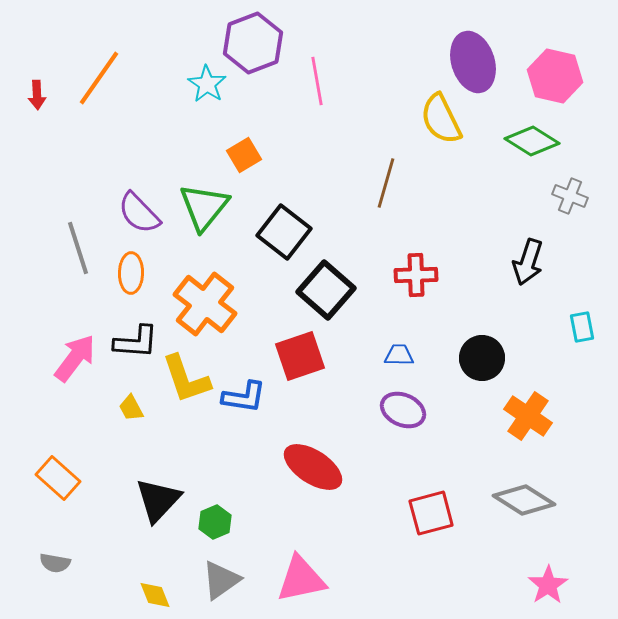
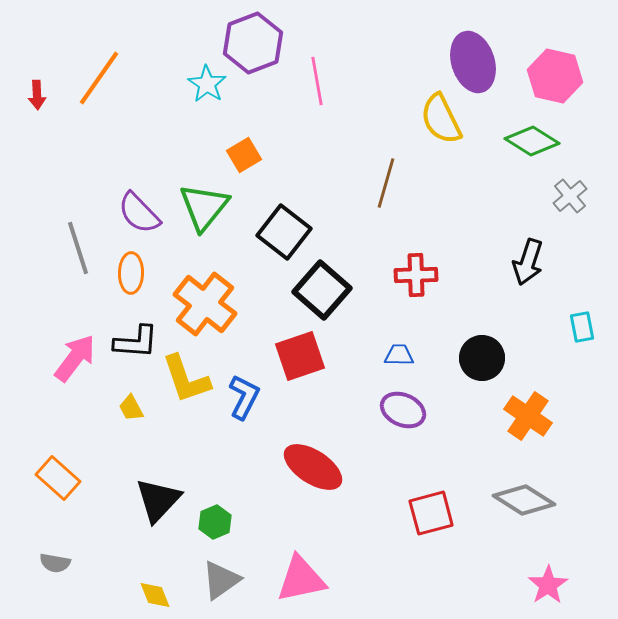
gray cross at (570, 196): rotated 28 degrees clockwise
black square at (326, 290): moved 4 px left
blue L-shape at (244, 397): rotated 72 degrees counterclockwise
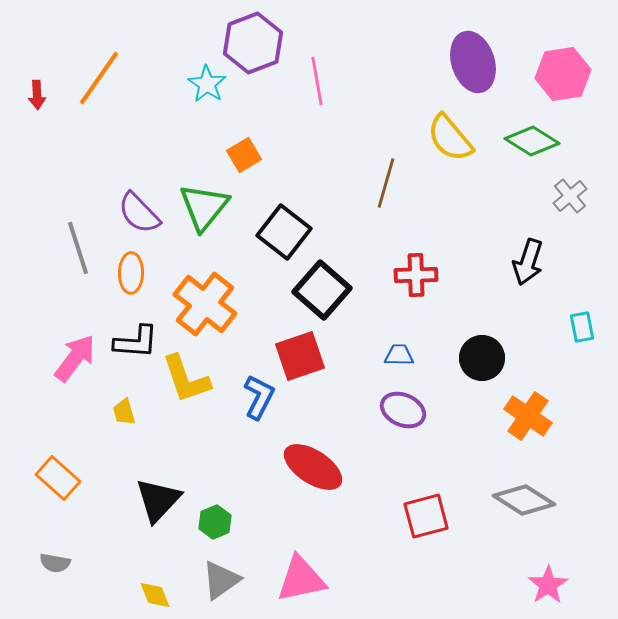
pink hexagon at (555, 76): moved 8 px right, 2 px up; rotated 22 degrees counterclockwise
yellow semicircle at (441, 119): moved 9 px right, 19 px down; rotated 14 degrees counterclockwise
blue L-shape at (244, 397): moved 15 px right
yellow trapezoid at (131, 408): moved 7 px left, 4 px down; rotated 12 degrees clockwise
red square at (431, 513): moved 5 px left, 3 px down
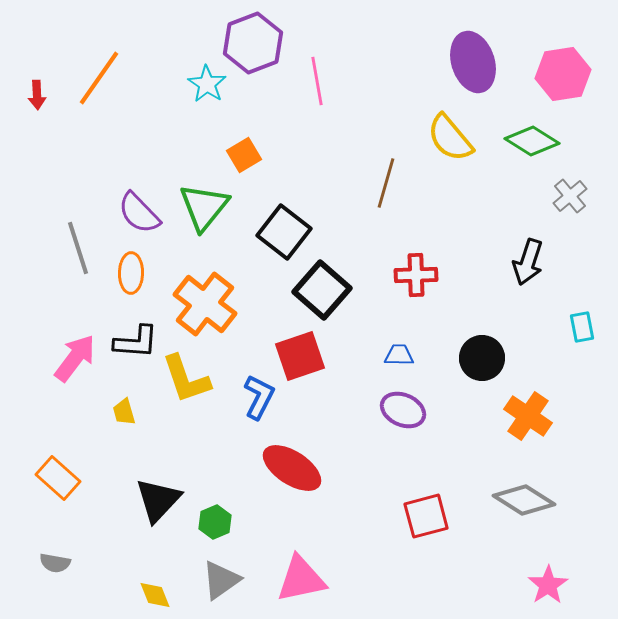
red ellipse at (313, 467): moved 21 px left, 1 px down
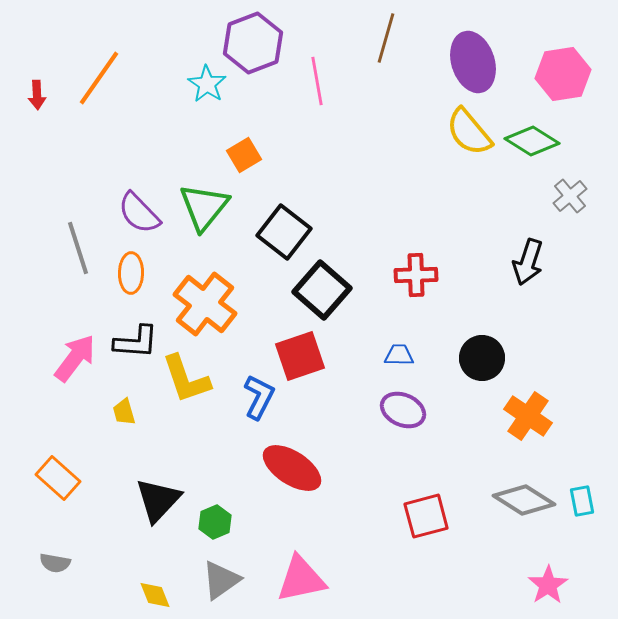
yellow semicircle at (450, 138): moved 19 px right, 6 px up
brown line at (386, 183): moved 145 px up
cyan rectangle at (582, 327): moved 174 px down
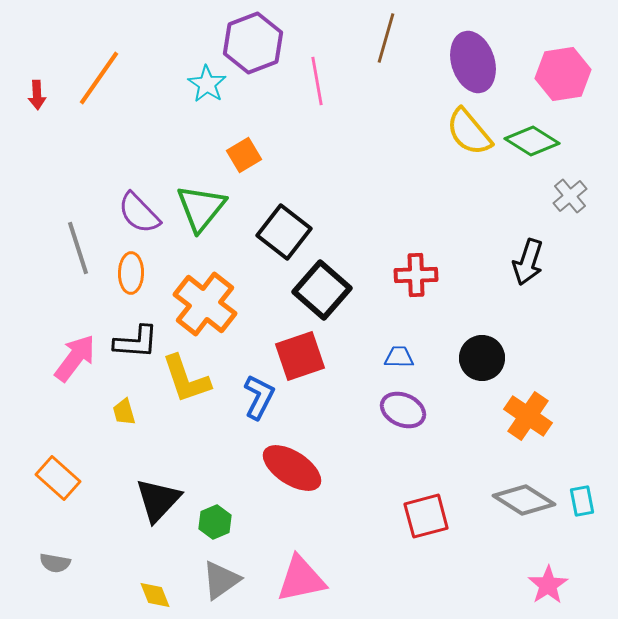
green triangle at (204, 207): moved 3 px left, 1 px down
blue trapezoid at (399, 355): moved 2 px down
